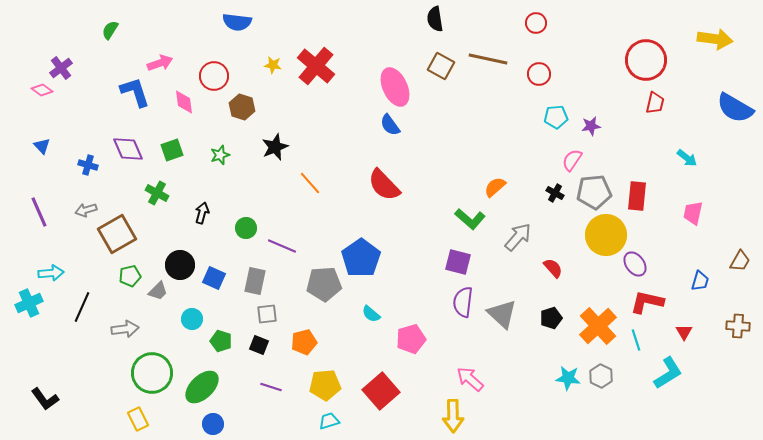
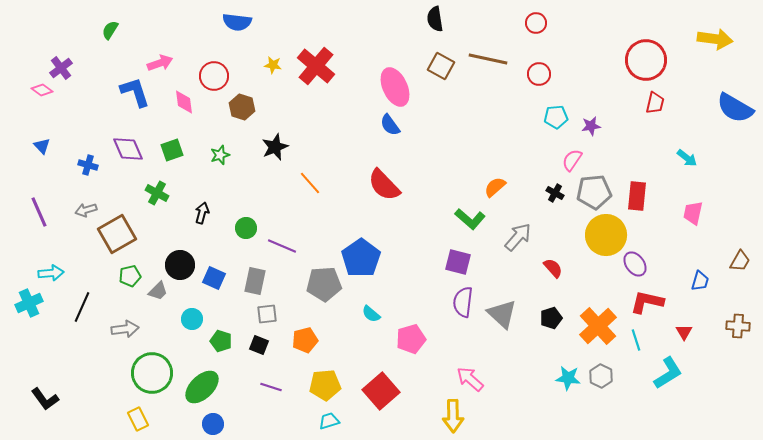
orange pentagon at (304, 342): moved 1 px right, 2 px up
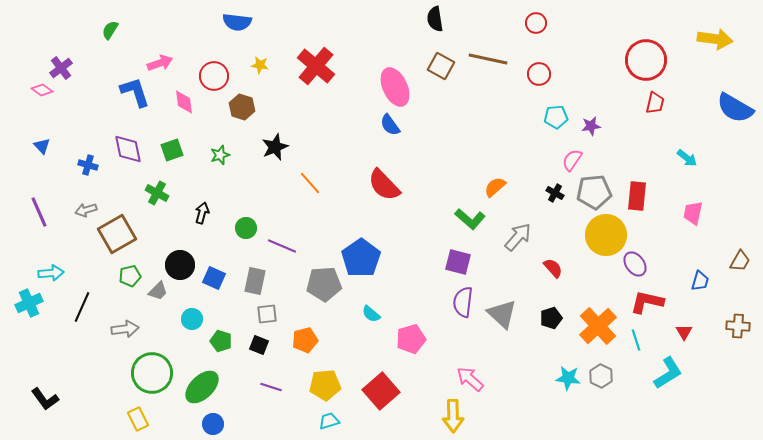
yellow star at (273, 65): moved 13 px left
purple diamond at (128, 149): rotated 12 degrees clockwise
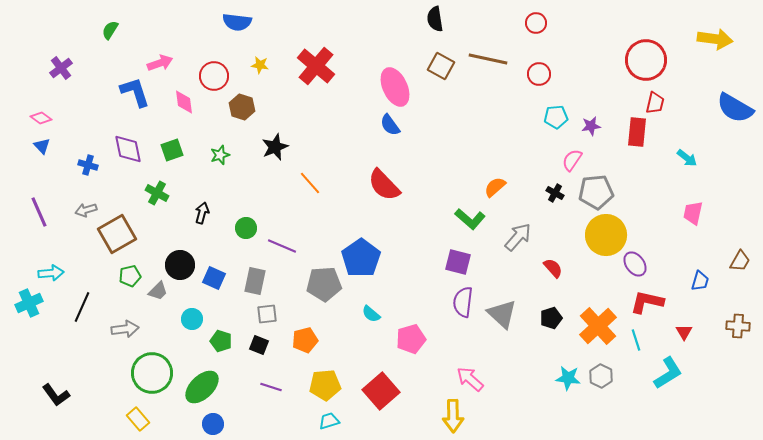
pink diamond at (42, 90): moved 1 px left, 28 px down
gray pentagon at (594, 192): moved 2 px right
red rectangle at (637, 196): moved 64 px up
black L-shape at (45, 399): moved 11 px right, 4 px up
yellow rectangle at (138, 419): rotated 15 degrees counterclockwise
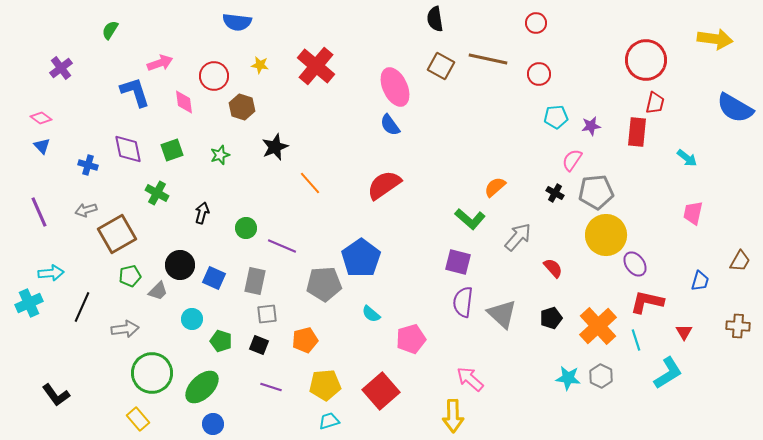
red semicircle at (384, 185): rotated 99 degrees clockwise
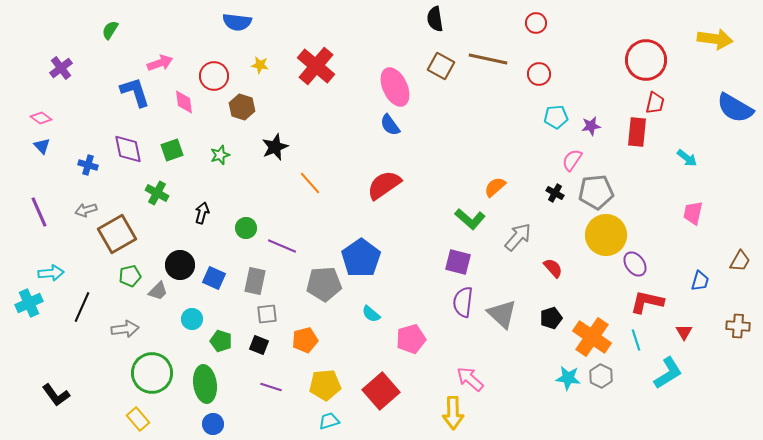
orange cross at (598, 326): moved 6 px left, 11 px down; rotated 12 degrees counterclockwise
green ellipse at (202, 387): moved 3 px right, 3 px up; rotated 54 degrees counterclockwise
yellow arrow at (453, 416): moved 3 px up
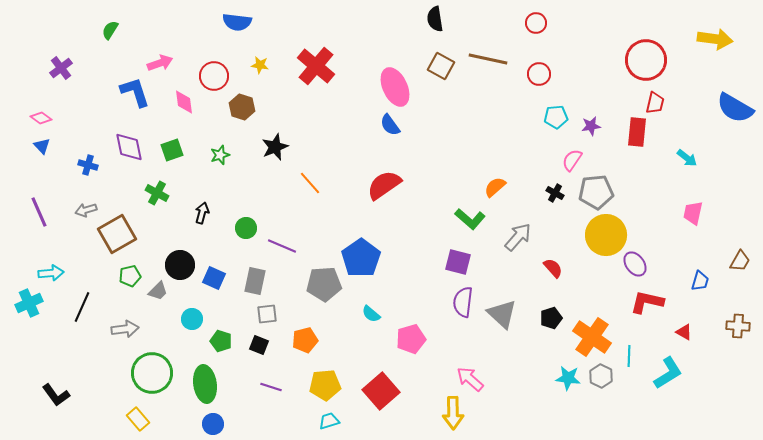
purple diamond at (128, 149): moved 1 px right, 2 px up
red triangle at (684, 332): rotated 30 degrees counterclockwise
cyan line at (636, 340): moved 7 px left, 16 px down; rotated 20 degrees clockwise
